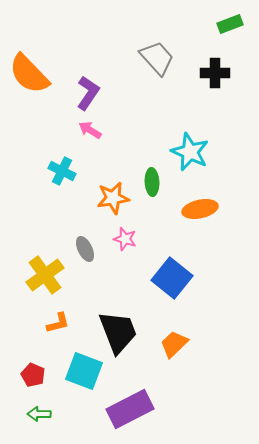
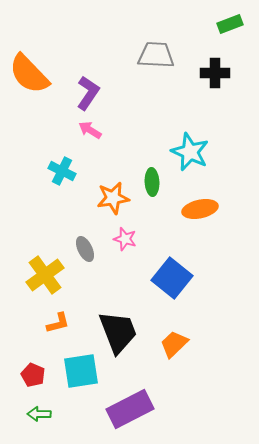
gray trapezoid: moved 1 px left, 3 px up; rotated 45 degrees counterclockwise
cyan square: moved 3 px left; rotated 30 degrees counterclockwise
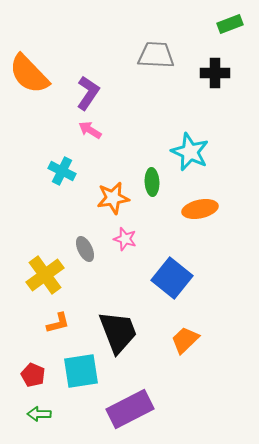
orange trapezoid: moved 11 px right, 4 px up
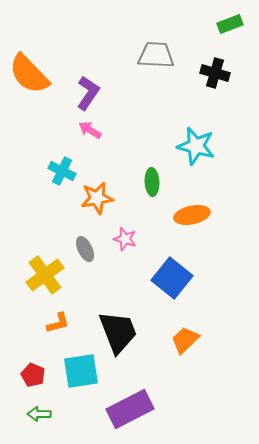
black cross: rotated 16 degrees clockwise
cyan star: moved 6 px right, 6 px up; rotated 9 degrees counterclockwise
orange star: moved 16 px left
orange ellipse: moved 8 px left, 6 px down
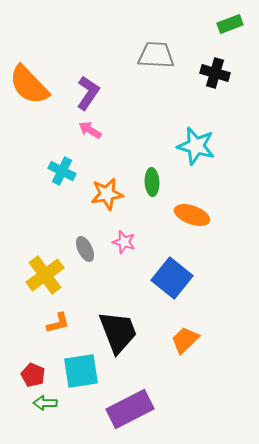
orange semicircle: moved 11 px down
orange star: moved 10 px right, 4 px up
orange ellipse: rotated 32 degrees clockwise
pink star: moved 1 px left, 3 px down
green arrow: moved 6 px right, 11 px up
